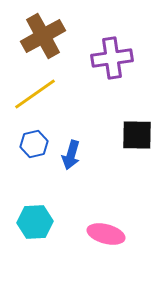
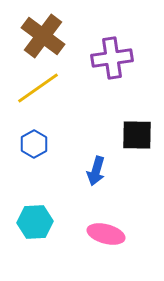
brown cross: rotated 24 degrees counterclockwise
yellow line: moved 3 px right, 6 px up
blue hexagon: rotated 16 degrees counterclockwise
blue arrow: moved 25 px right, 16 px down
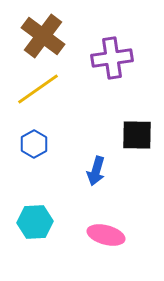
yellow line: moved 1 px down
pink ellipse: moved 1 px down
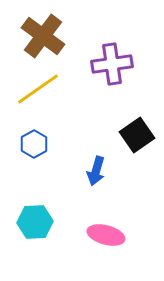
purple cross: moved 6 px down
black square: rotated 36 degrees counterclockwise
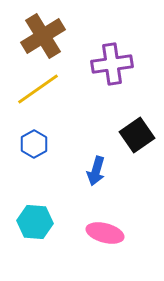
brown cross: rotated 21 degrees clockwise
cyan hexagon: rotated 8 degrees clockwise
pink ellipse: moved 1 px left, 2 px up
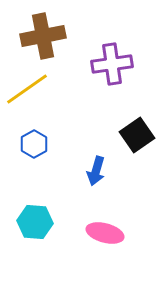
brown cross: rotated 21 degrees clockwise
yellow line: moved 11 px left
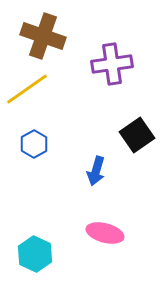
brown cross: rotated 30 degrees clockwise
cyan hexagon: moved 32 px down; rotated 20 degrees clockwise
